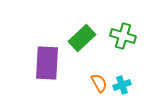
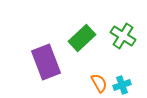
green cross: rotated 15 degrees clockwise
purple rectangle: moved 1 px left, 1 px up; rotated 24 degrees counterclockwise
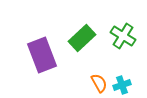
purple rectangle: moved 4 px left, 7 px up
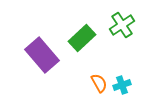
green cross: moved 1 px left, 11 px up; rotated 25 degrees clockwise
purple rectangle: rotated 20 degrees counterclockwise
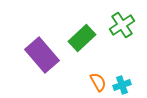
orange semicircle: moved 1 px left, 1 px up
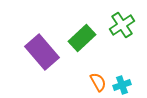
purple rectangle: moved 3 px up
